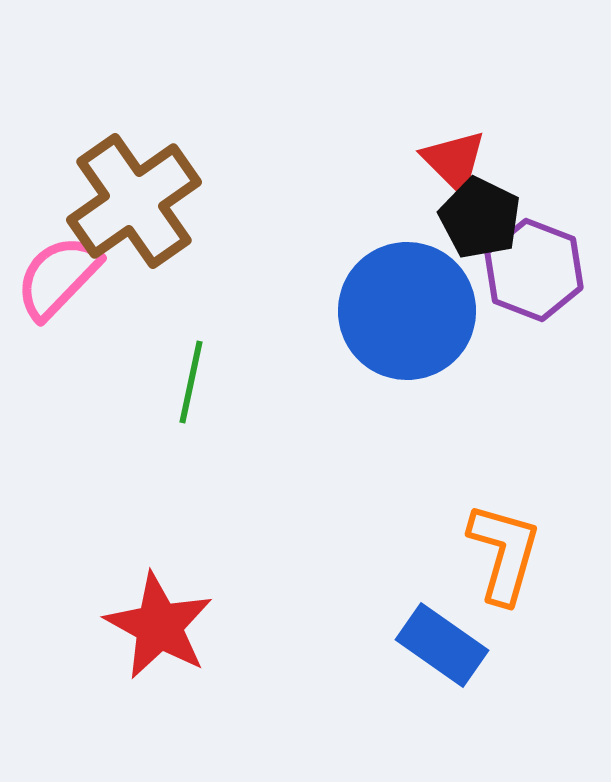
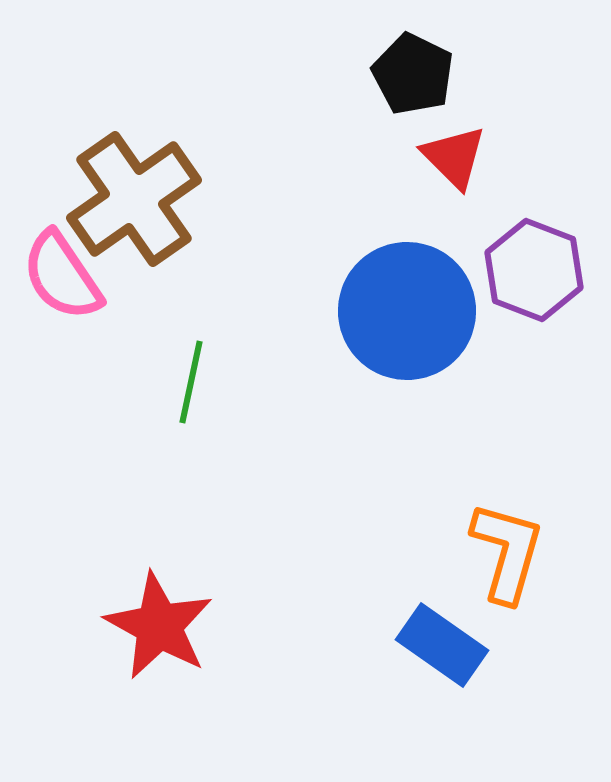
red triangle: moved 4 px up
brown cross: moved 2 px up
black pentagon: moved 67 px left, 144 px up
pink semicircle: moved 4 px right, 1 px up; rotated 78 degrees counterclockwise
orange L-shape: moved 3 px right, 1 px up
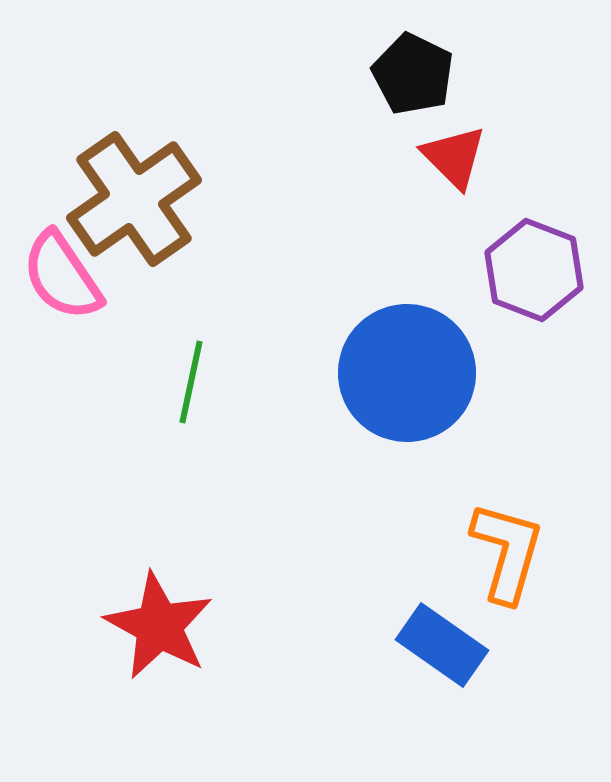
blue circle: moved 62 px down
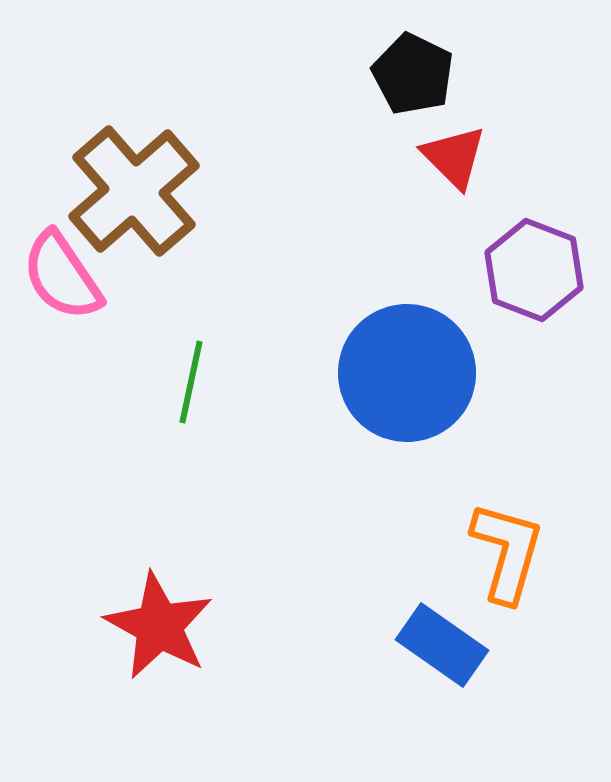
brown cross: moved 8 px up; rotated 6 degrees counterclockwise
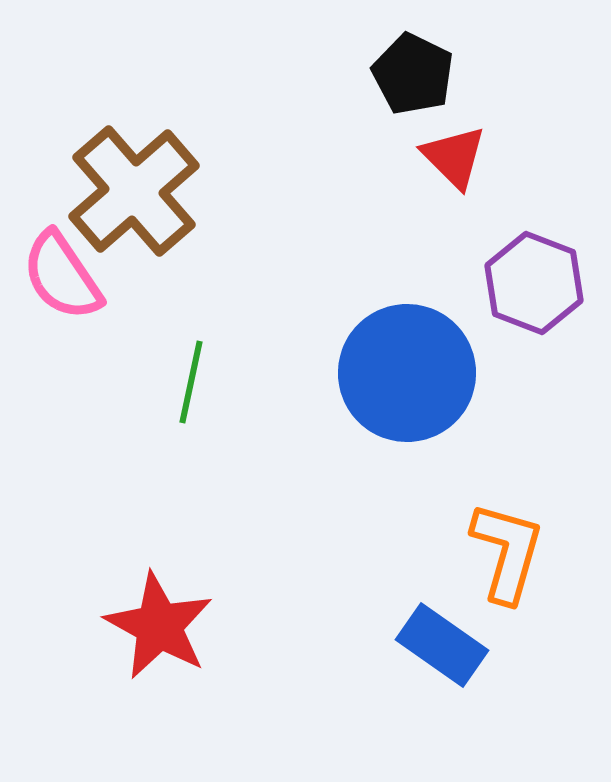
purple hexagon: moved 13 px down
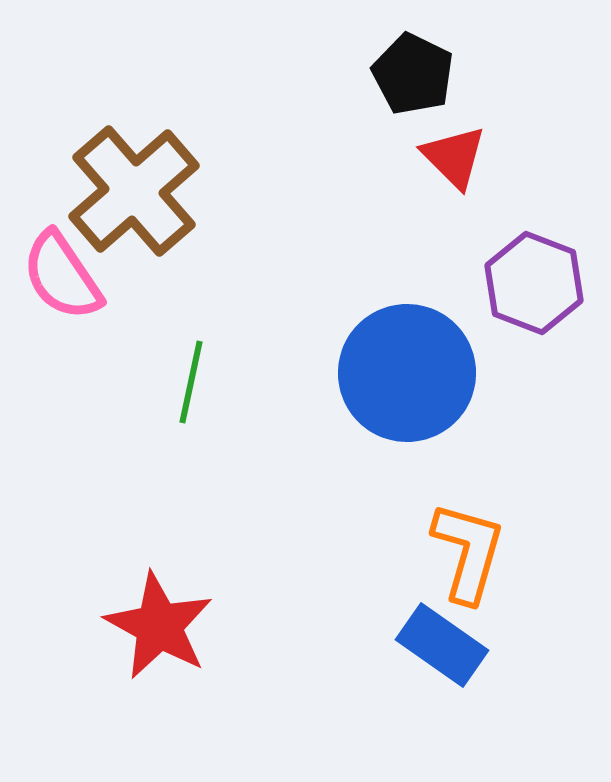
orange L-shape: moved 39 px left
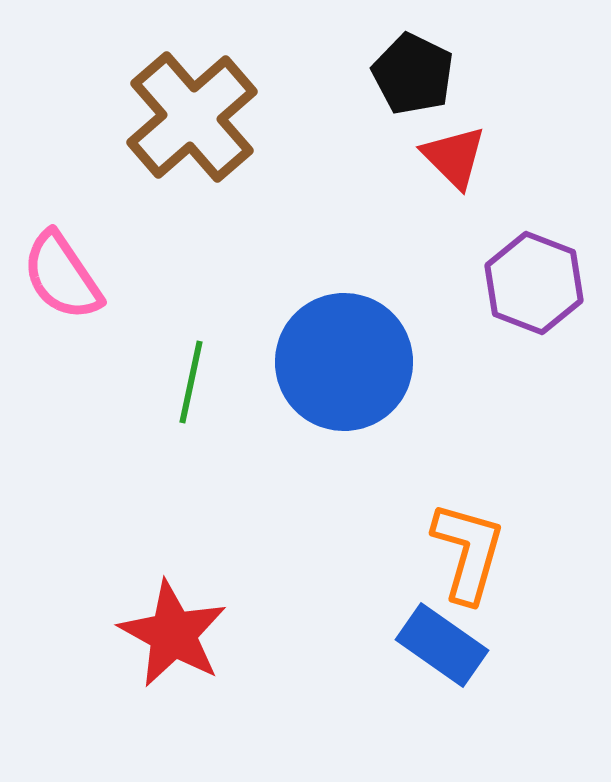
brown cross: moved 58 px right, 74 px up
blue circle: moved 63 px left, 11 px up
red star: moved 14 px right, 8 px down
